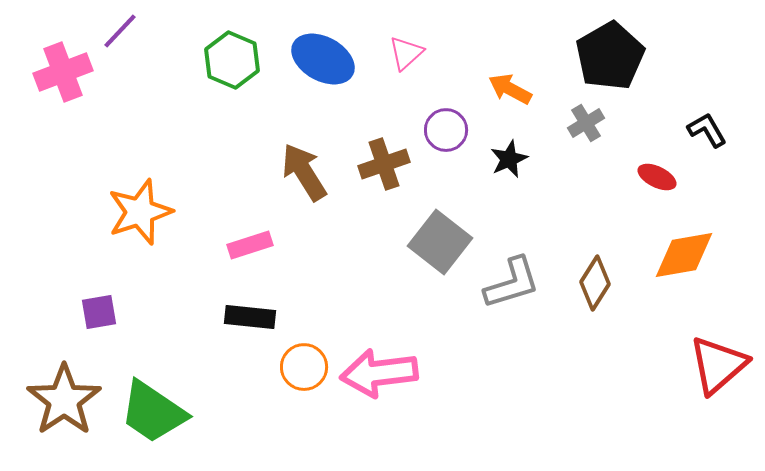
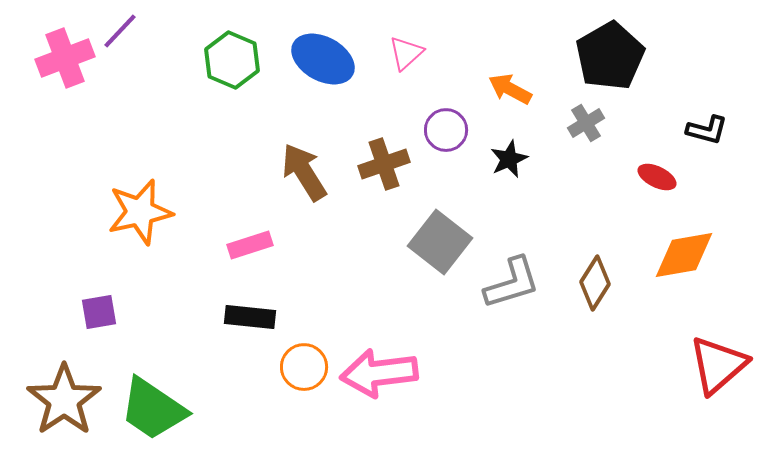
pink cross: moved 2 px right, 14 px up
black L-shape: rotated 135 degrees clockwise
orange star: rotated 6 degrees clockwise
green trapezoid: moved 3 px up
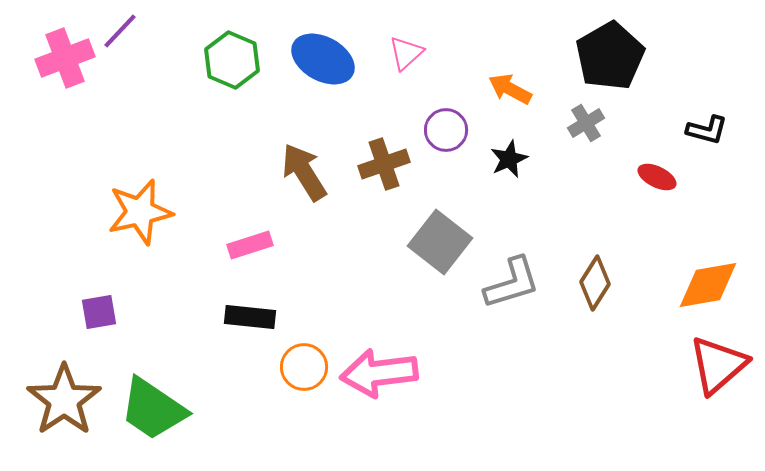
orange diamond: moved 24 px right, 30 px down
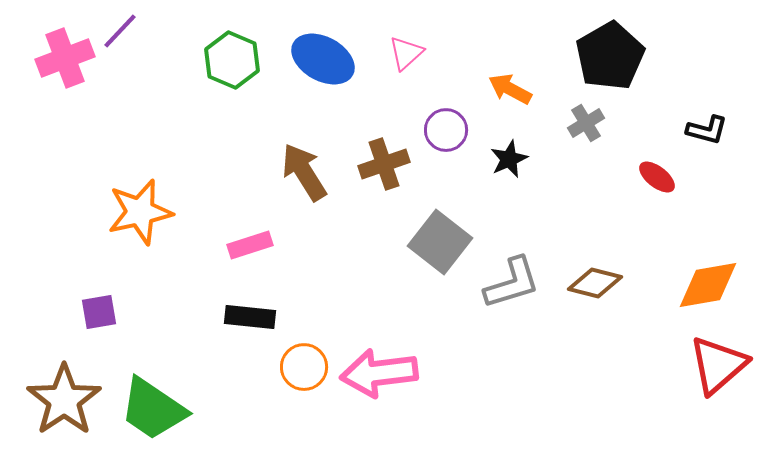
red ellipse: rotated 12 degrees clockwise
brown diamond: rotated 72 degrees clockwise
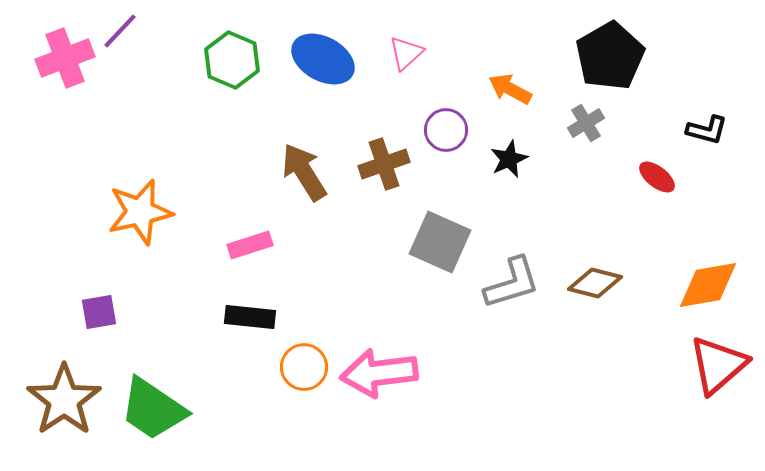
gray square: rotated 14 degrees counterclockwise
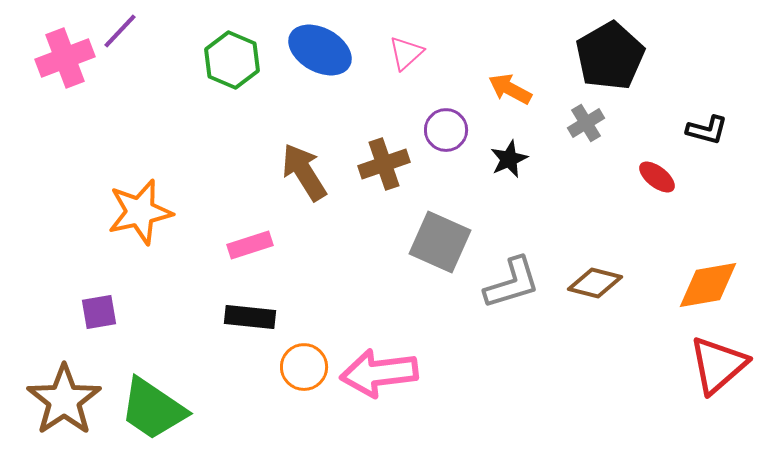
blue ellipse: moved 3 px left, 9 px up
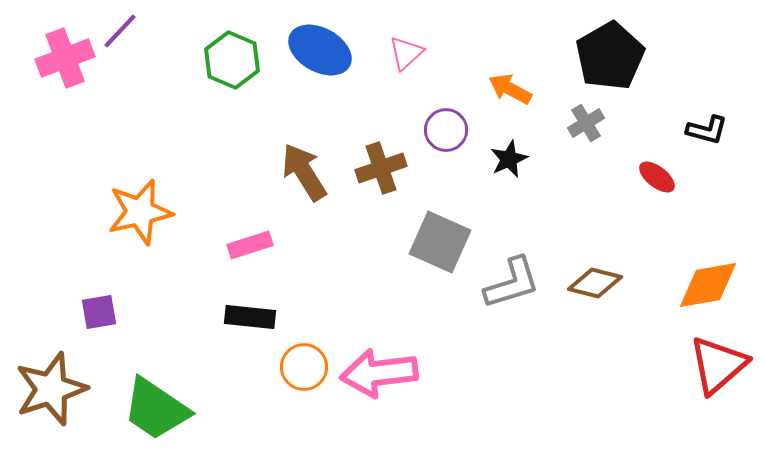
brown cross: moved 3 px left, 4 px down
brown star: moved 13 px left, 11 px up; rotated 16 degrees clockwise
green trapezoid: moved 3 px right
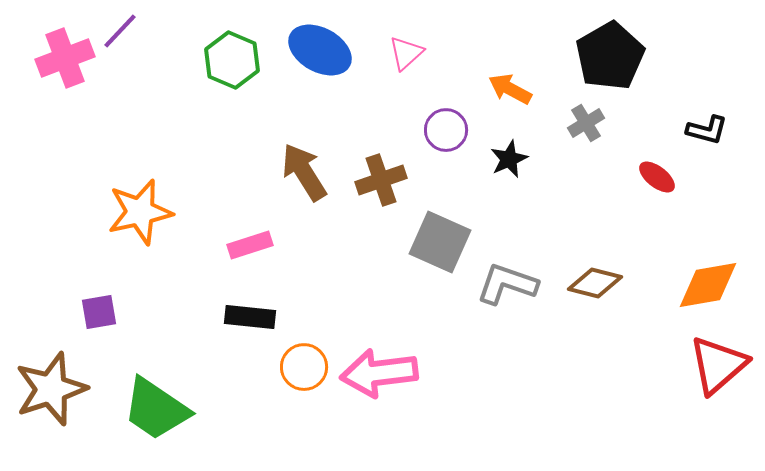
brown cross: moved 12 px down
gray L-shape: moved 5 px left, 1 px down; rotated 144 degrees counterclockwise
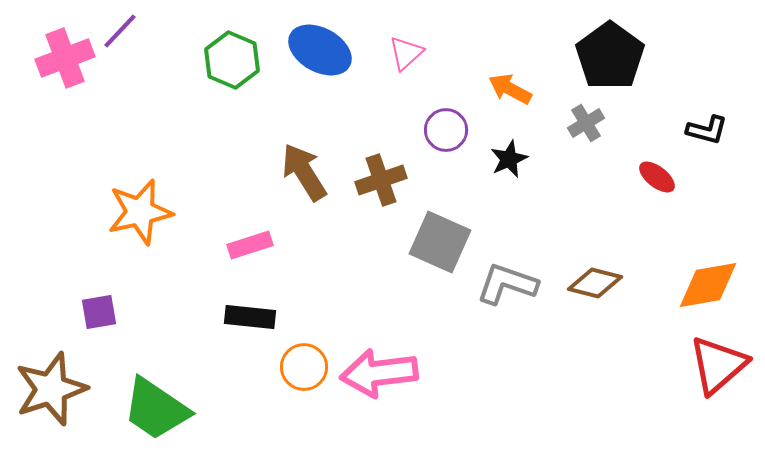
black pentagon: rotated 6 degrees counterclockwise
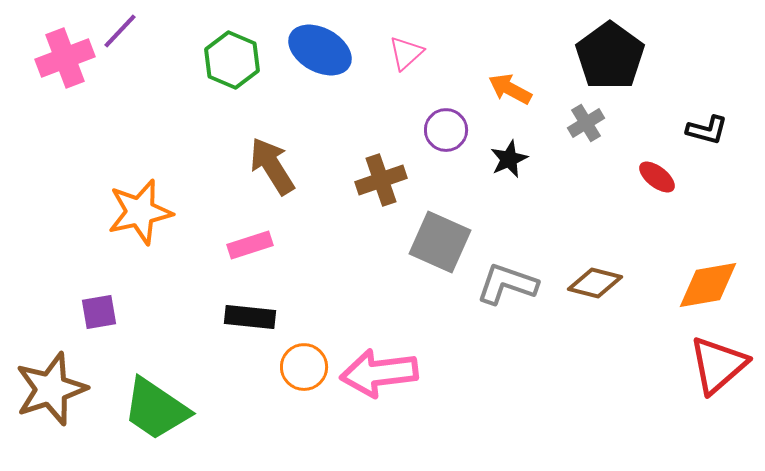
brown arrow: moved 32 px left, 6 px up
